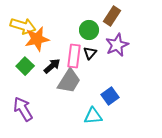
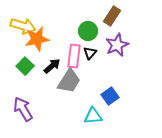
green circle: moved 1 px left, 1 px down
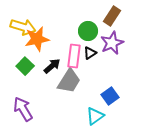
yellow arrow: moved 1 px down
purple star: moved 5 px left, 2 px up
black triangle: rotated 16 degrees clockwise
cyan triangle: moved 2 px right; rotated 30 degrees counterclockwise
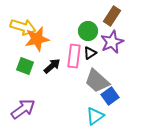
purple star: moved 1 px up
green square: rotated 24 degrees counterclockwise
gray trapezoid: moved 28 px right; rotated 100 degrees clockwise
purple arrow: rotated 85 degrees clockwise
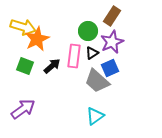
orange star: rotated 15 degrees counterclockwise
black triangle: moved 2 px right
blue square: moved 28 px up; rotated 12 degrees clockwise
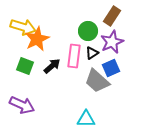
blue square: moved 1 px right
purple arrow: moved 1 px left, 4 px up; rotated 60 degrees clockwise
cyan triangle: moved 9 px left, 3 px down; rotated 36 degrees clockwise
